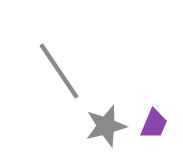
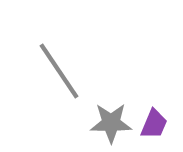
gray star: moved 5 px right, 3 px up; rotated 15 degrees clockwise
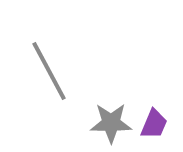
gray line: moved 10 px left; rotated 6 degrees clockwise
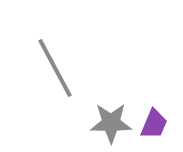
gray line: moved 6 px right, 3 px up
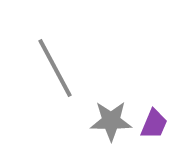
gray star: moved 2 px up
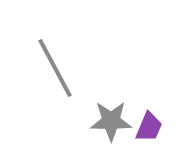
purple trapezoid: moved 5 px left, 3 px down
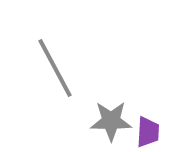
purple trapezoid: moved 1 px left, 5 px down; rotated 20 degrees counterclockwise
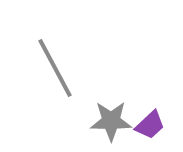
purple trapezoid: moved 2 px right, 7 px up; rotated 44 degrees clockwise
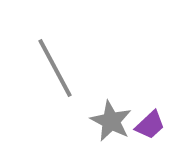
gray star: rotated 27 degrees clockwise
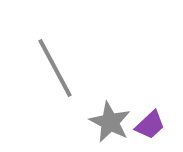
gray star: moved 1 px left, 1 px down
